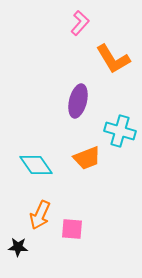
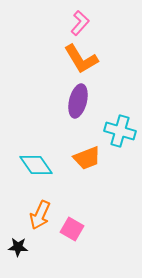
orange L-shape: moved 32 px left
pink square: rotated 25 degrees clockwise
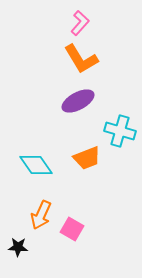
purple ellipse: rotated 48 degrees clockwise
orange arrow: moved 1 px right
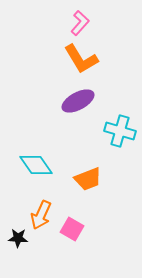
orange trapezoid: moved 1 px right, 21 px down
black star: moved 9 px up
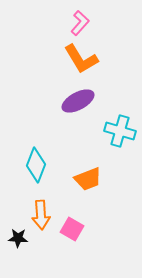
cyan diamond: rotated 56 degrees clockwise
orange arrow: rotated 28 degrees counterclockwise
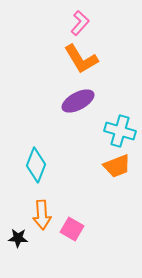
orange trapezoid: moved 29 px right, 13 px up
orange arrow: moved 1 px right
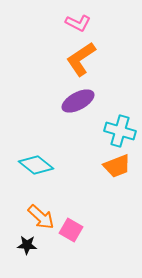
pink L-shape: moved 2 px left; rotated 75 degrees clockwise
orange L-shape: rotated 87 degrees clockwise
cyan diamond: rotated 72 degrees counterclockwise
orange arrow: moved 1 px left, 2 px down; rotated 44 degrees counterclockwise
pink square: moved 1 px left, 1 px down
black star: moved 9 px right, 7 px down
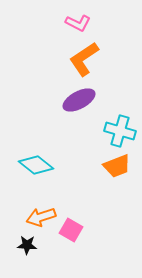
orange L-shape: moved 3 px right
purple ellipse: moved 1 px right, 1 px up
orange arrow: rotated 120 degrees clockwise
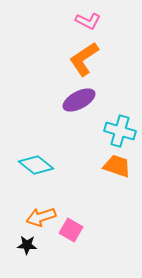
pink L-shape: moved 10 px right, 2 px up
orange trapezoid: rotated 140 degrees counterclockwise
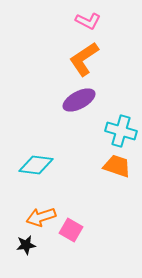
cyan cross: moved 1 px right
cyan diamond: rotated 32 degrees counterclockwise
black star: moved 1 px left; rotated 12 degrees counterclockwise
